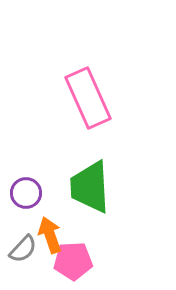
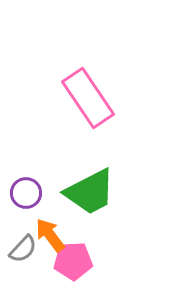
pink rectangle: rotated 10 degrees counterclockwise
green trapezoid: moved 5 px down; rotated 114 degrees counterclockwise
orange arrow: rotated 18 degrees counterclockwise
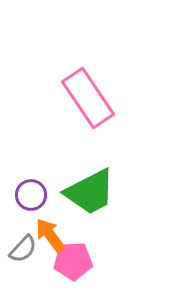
purple circle: moved 5 px right, 2 px down
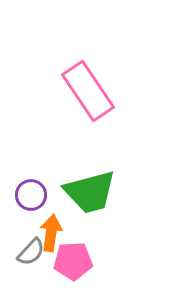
pink rectangle: moved 7 px up
green trapezoid: rotated 12 degrees clockwise
orange arrow: moved 1 px right, 2 px up; rotated 45 degrees clockwise
gray semicircle: moved 8 px right, 3 px down
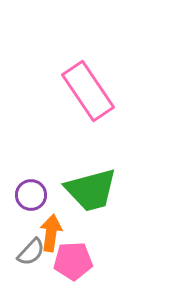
green trapezoid: moved 1 px right, 2 px up
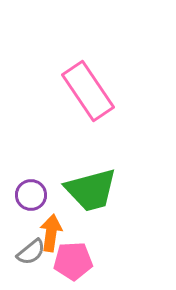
gray semicircle: rotated 8 degrees clockwise
